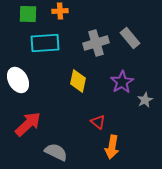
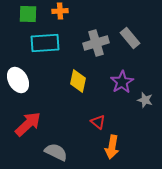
gray star: rotated 28 degrees counterclockwise
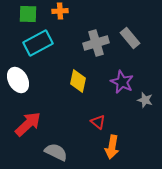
cyan rectangle: moved 7 px left; rotated 24 degrees counterclockwise
purple star: rotated 15 degrees counterclockwise
